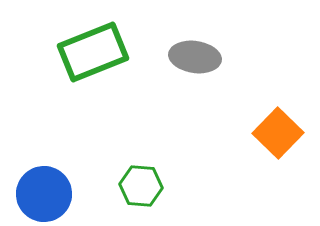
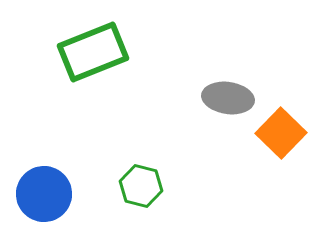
gray ellipse: moved 33 px right, 41 px down
orange square: moved 3 px right
green hexagon: rotated 9 degrees clockwise
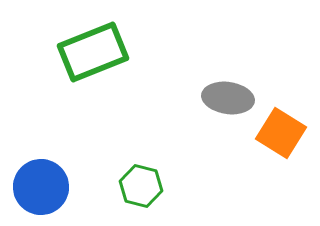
orange square: rotated 12 degrees counterclockwise
blue circle: moved 3 px left, 7 px up
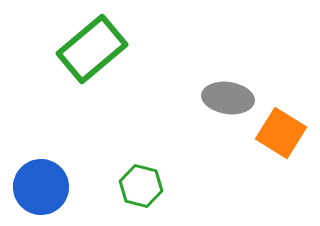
green rectangle: moved 1 px left, 3 px up; rotated 18 degrees counterclockwise
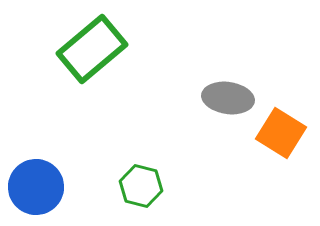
blue circle: moved 5 px left
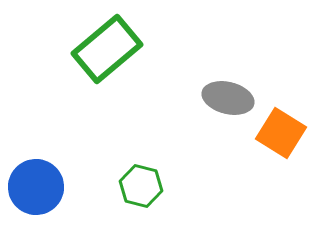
green rectangle: moved 15 px right
gray ellipse: rotated 6 degrees clockwise
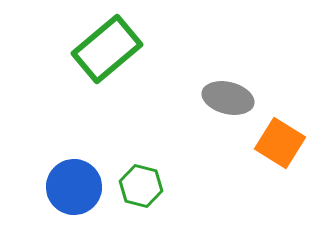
orange square: moved 1 px left, 10 px down
blue circle: moved 38 px right
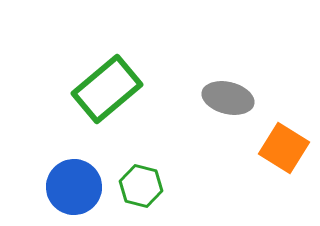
green rectangle: moved 40 px down
orange square: moved 4 px right, 5 px down
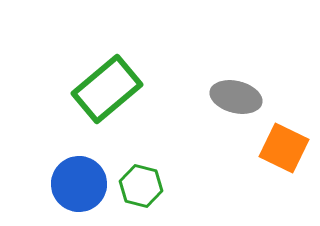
gray ellipse: moved 8 px right, 1 px up
orange square: rotated 6 degrees counterclockwise
blue circle: moved 5 px right, 3 px up
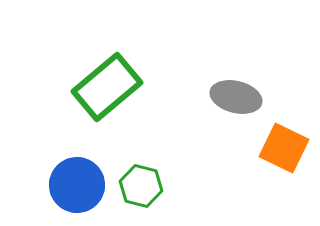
green rectangle: moved 2 px up
blue circle: moved 2 px left, 1 px down
